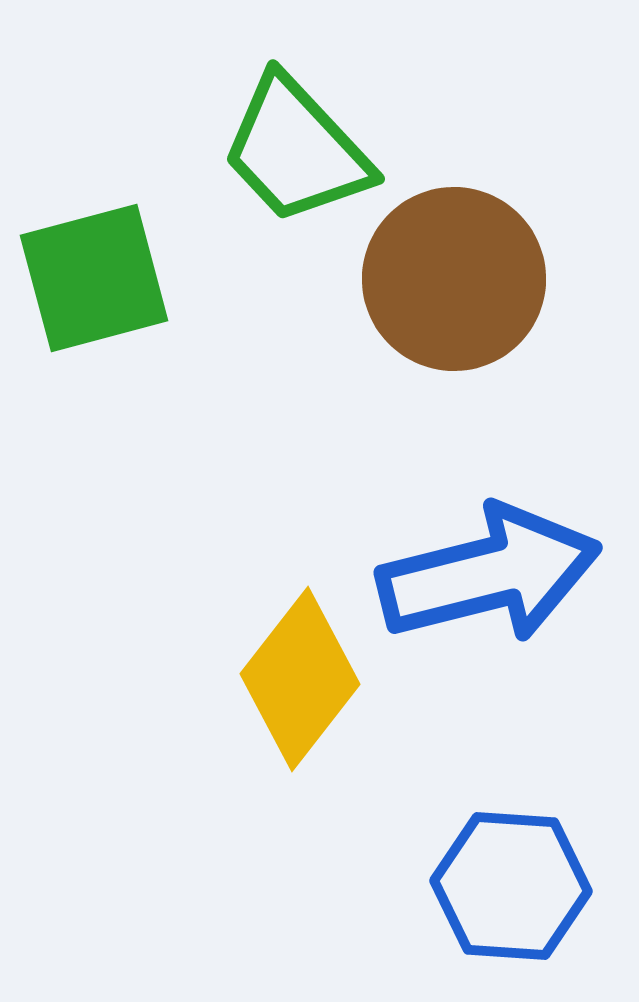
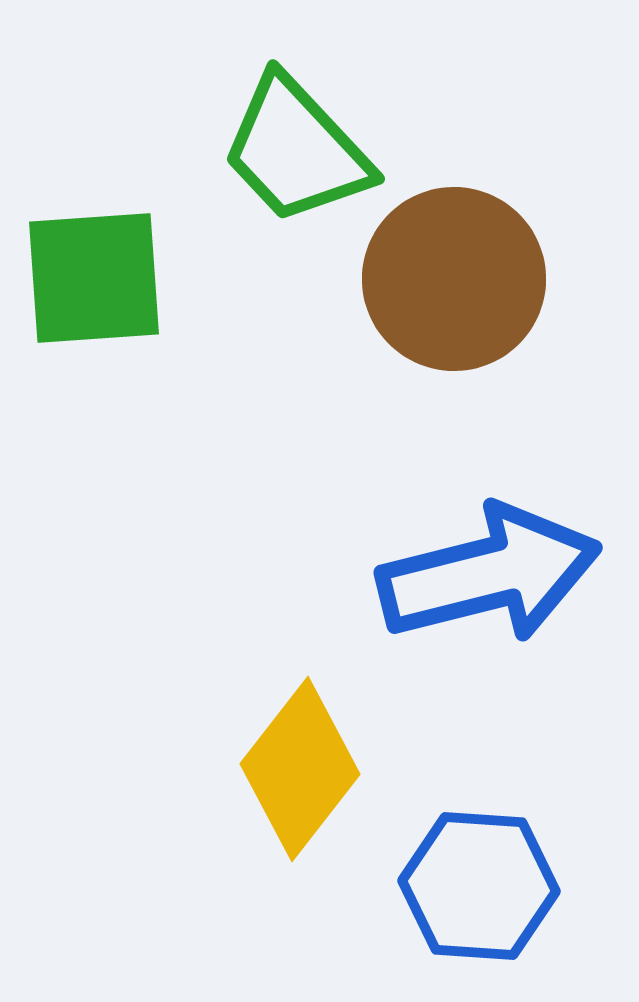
green square: rotated 11 degrees clockwise
yellow diamond: moved 90 px down
blue hexagon: moved 32 px left
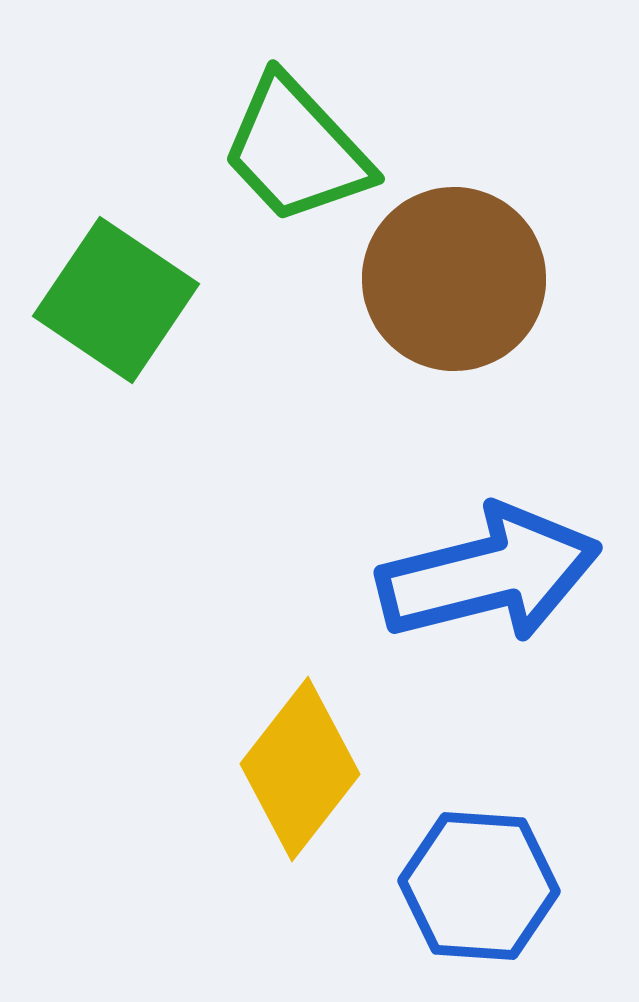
green square: moved 22 px right, 22 px down; rotated 38 degrees clockwise
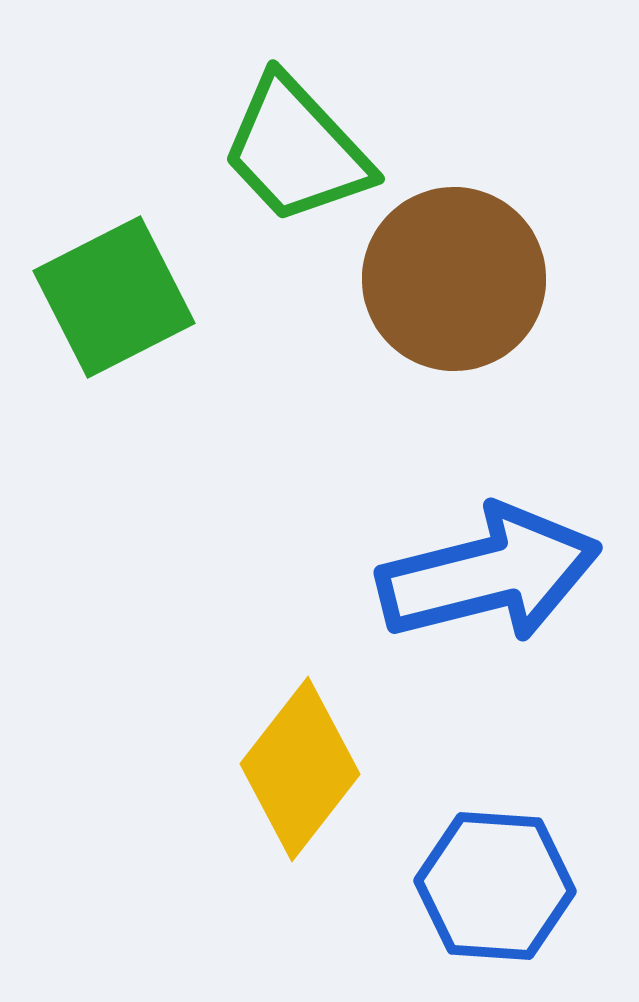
green square: moved 2 px left, 3 px up; rotated 29 degrees clockwise
blue hexagon: moved 16 px right
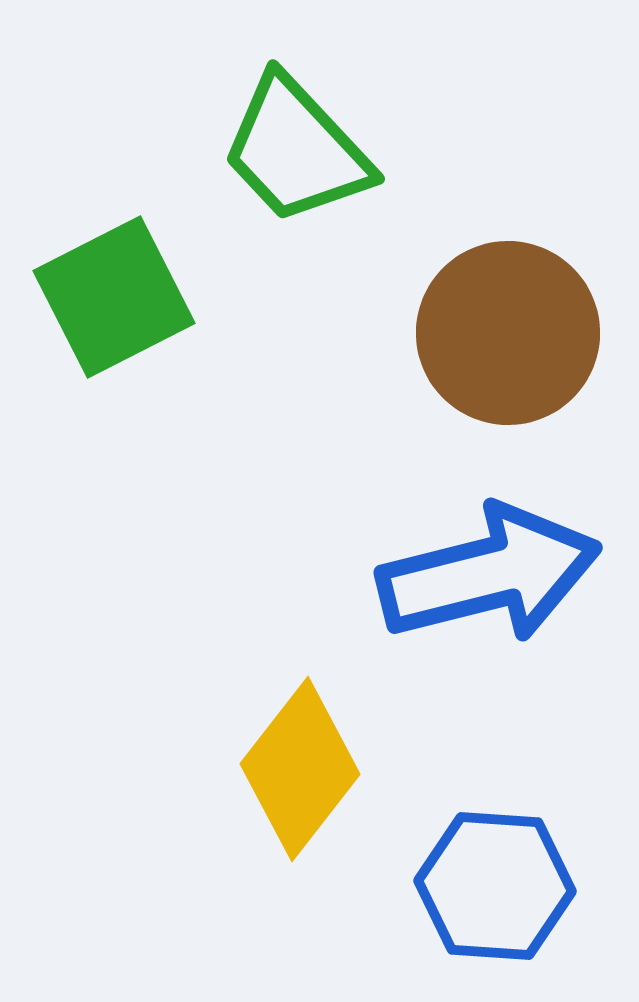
brown circle: moved 54 px right, 54 px down
